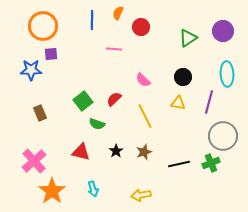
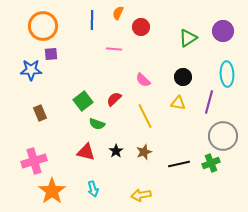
red triangle: moved 5 px right
pink cross: rotated 25 degrees clockwise
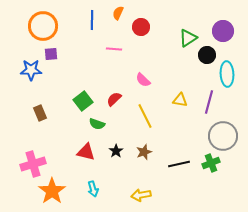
black circle: moved 24 px right, 22 px up
yellow triangle: moved 2 px right, 3 px up
pink cross: moved 1 px left, 3 px down
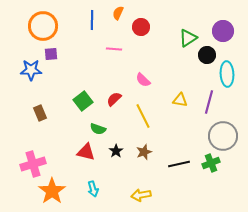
yellow line: moved 2 px left
green semicircle: moved 1 px right, 5 px down
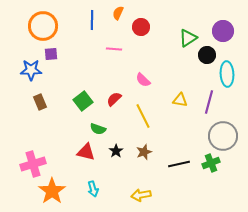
brown rectangle: moved 11 px up
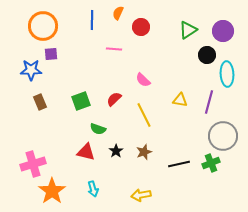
green triangle: moved 8 px up
green square: moved 2 px left; rotated 18 degrees clockwise
yellow line: moved 1 px right, 1 px up
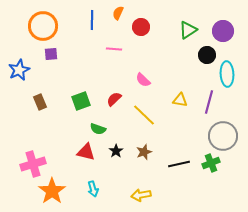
blue star: moved 12 px left; rotated 25 degrees counterclockwise
yellow line: rotated 20 degrees counterclockwise
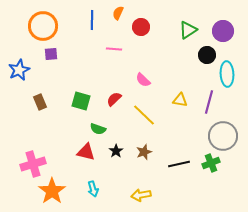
green square: rotated 36 degrees clockwise
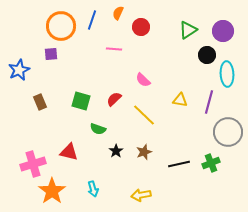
blue line: rotated 18 degrees clockwise
orange circle: moved 18 px right
gray circle: moved 5 px right, 4 px up
red triangle: moved 17 px left
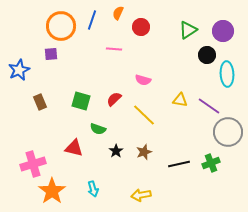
pink semicircle: rotated 28 degrees counterclockwise
purple line: moved 4 px down; rotated 70 degrees counterclockwise
red triangle: moved 5 px right, 4 px up
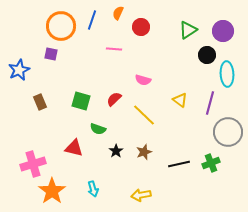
purple square: rotated 16 degrees clockwise
yellow triangle: rotated 28 degrees clockwise
purple line: moved 1 px right, 3 px up; rotated 70 degrees clockwise
